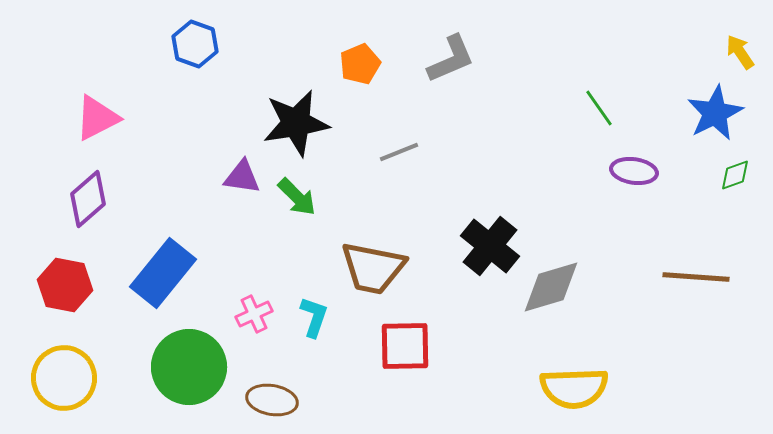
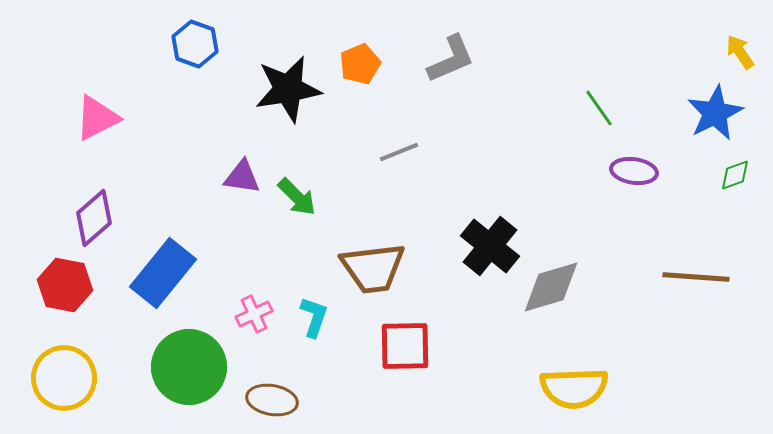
black star: moved 8 px left, 34 px up
purple diamond: moved 6 px right, 19 px down
brown trapezoid: rotated 18 degrees counterclockwise
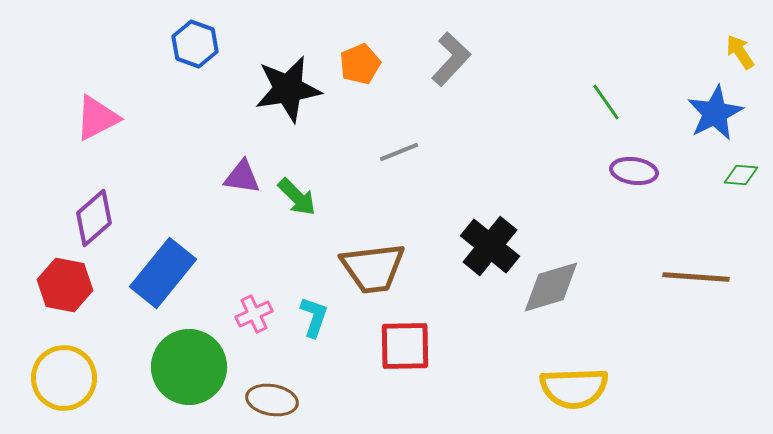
gray L-shape: rotated 24 degrees counterclockwise
green line: moved 7 px right, 6 px up
green diamond: moved 6 px right; rotated 24 degrees clockwise
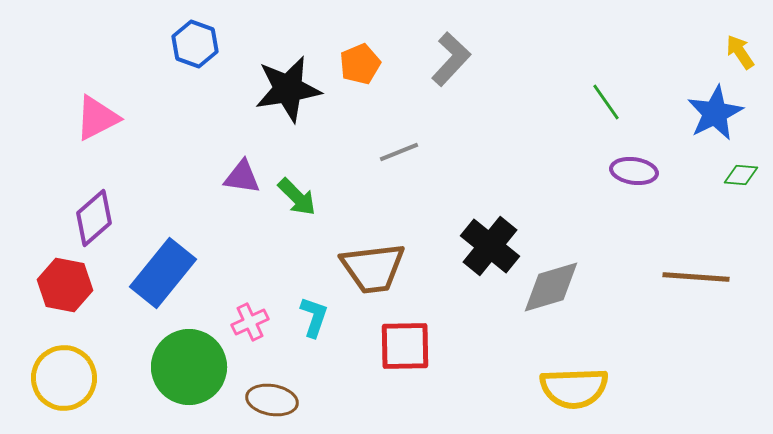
pink cross: moved 4 px left, 8 px down
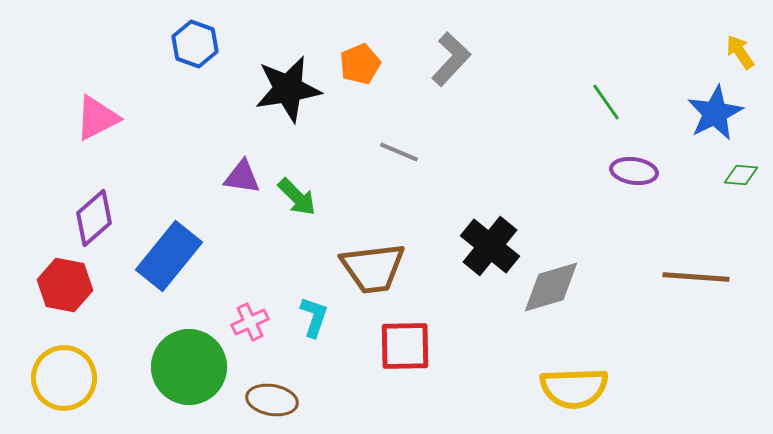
gray line: rotated 45 degrees clockwise
blue rectangle: moved 6 px right, 17 px up
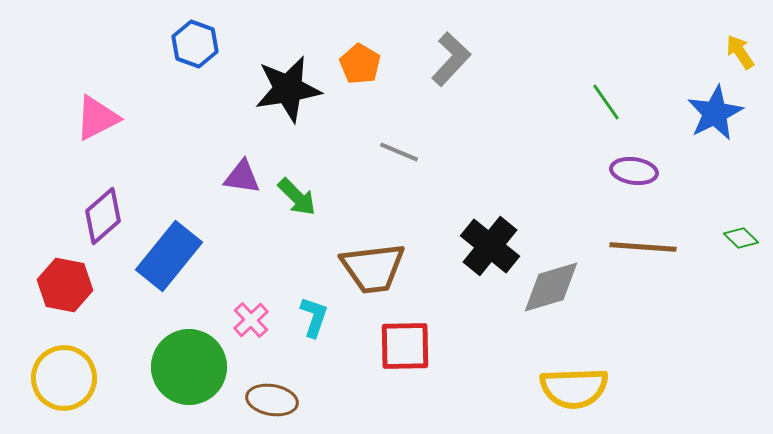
orange pentagon: rotated 18 degrees counterclockwise
green diamond: moved 63 px down; rotated 40 degrees clockwise
purple diamond: moved 9 px right, 2 px up
brown line: moved 53 px left, 30 px up
pink cross: moved 1 px right, 2 px up; rotated 18 degrees counterclockwise
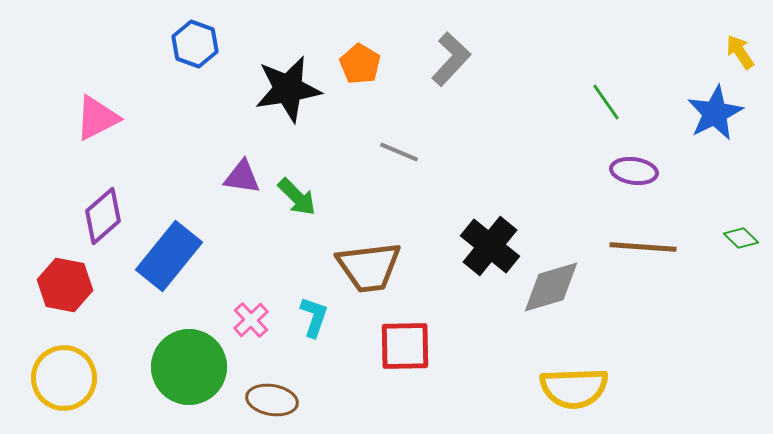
brown trapezoid: moved 4 px left, 1 px up
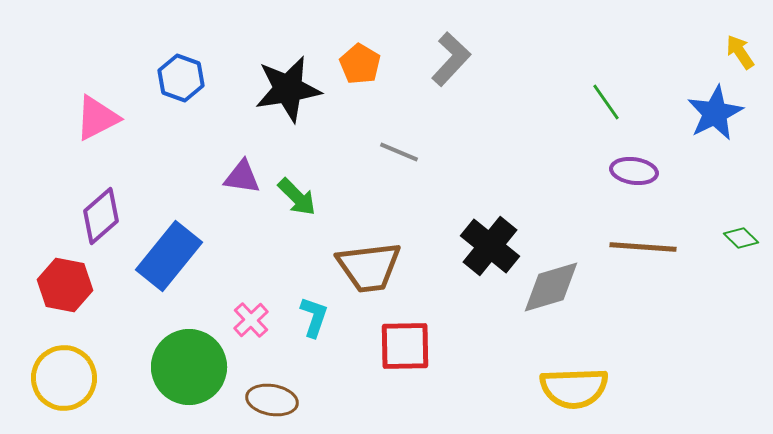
blue hexagon: moved 14 px left, 34 px down
purple diamond: moved 2 px left
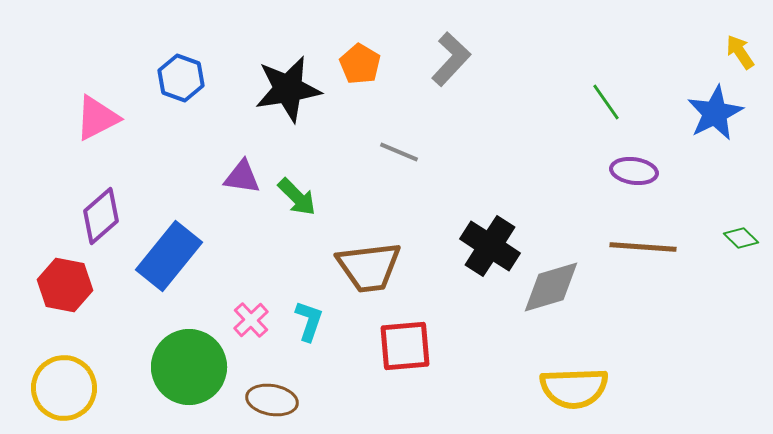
black cross: rotated 6 degrees counterclockwise
cyan L-shape: moved 5 px left, 4 px down
red square: rotated 4 degrees counterclockwise
yellow circle: moved 10 px down
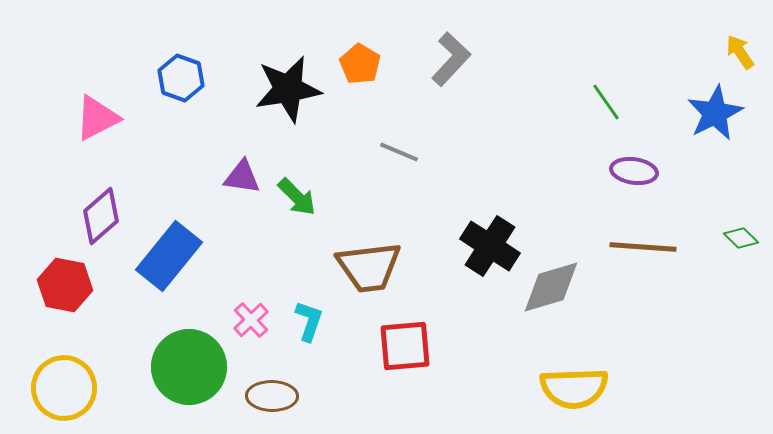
brown ellipse: moved 4 px up; rotated 9 degrees counterclockwise
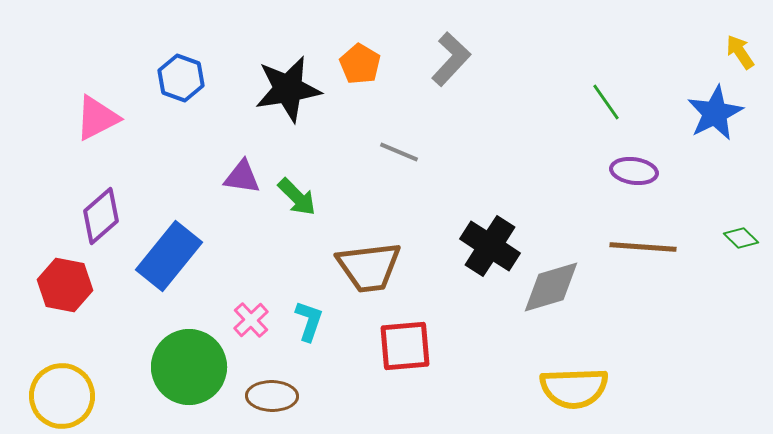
yellow circle: moved 2 px left, 8 px down
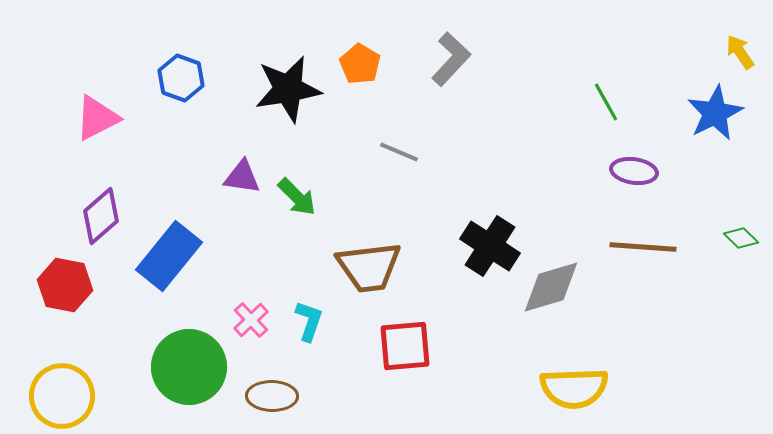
green line: rotated 6 degrees clockwise
